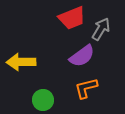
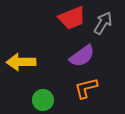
gray arrow: moved 2 px right, 6 px up
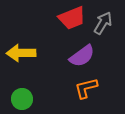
yellow arrow: moved 9 px up
green circle: moved 21 px left, 1 px up
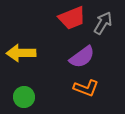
purple semicircle: moved 1 px down
orange L-shape: rotated 145 degrees counterclockwise
green circle: moved 2 px right, 2 px up
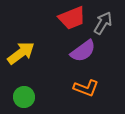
yellow arrow: rotated 144 degrees clockwise
purple semicircle: moved 1 px right, 6 px up
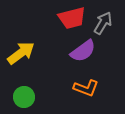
red trapezoid: rotated 8 degrees clockwise
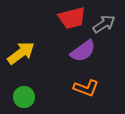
gray arrow: moved 1 px right, 1 px down; rotated 25 degrees clockwise
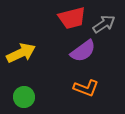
yellow arrow: rotated 12 degrees clockwise
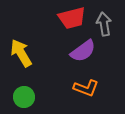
gray arrow: rotated 65 degrees counterclockwise
yellow arrow: rotated 96 degrees counterclockwise
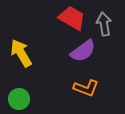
red trapezoid: rotated 136 degrees counterclockwise
green circle: moved 5 px left, 2 px down
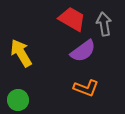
red trapezoid: moved 1 px down
green circle: moved 1 px left, 1 px down
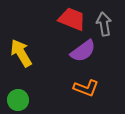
red trapezoid: rotated 8 degrees counterclockwise
